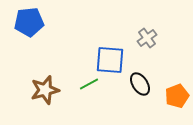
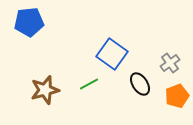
gray cross: moved 23 px right, 25 px down
blue square: moved 2 px right, 6 px up; rotated 32 degrees clockwise
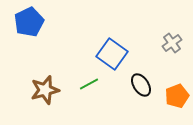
blue pentagon: rotated 20 degrees counterclockwise
gray cross: moved 2 px right, 20 px up
black ellipse: moved 1 px right, 1 px down
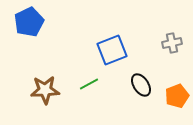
gray cross: rotated 24 degrees clockwise
blue square: moved 4 px up; rotated 32 degrees clockwise
brown star: rotated 12 degrees clockwise
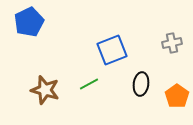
black ellipse: moved 1 px up; rotated 40 degrees clockwise
brown star: rotated 20 degrees clockwise
orange pentagon: rotated 15 degrees counterclockwise
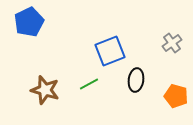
gray cross: rotated 24 degrees counterclockwise
blue square: moved 2 px left, 1 px down
black ellipse: moved 5 px left, 4 px up
orange pentagon: moved 1 px left; rotated 20 degrees counterclockwise
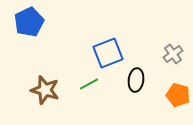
gray cross: moved 1 px right, 11 px down
blue square: moved 2 px left, 2 px down
orange pentagon: moved 2 px right, 1 px up
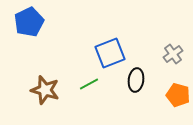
blue square: moved 2 px right
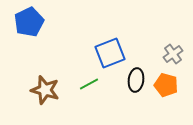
orange pentagon: moved 12 px left, 10 px up
